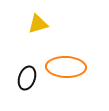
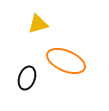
orange ellipse: moved 6 px up; rotated 21 degrees clockwise
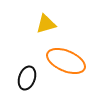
yellow triangle: moved 8 px right
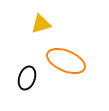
yellow triangle: moved 5 px left
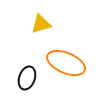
orange ellipse: moved 2 px down
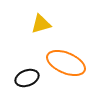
black ellipse: rotated 50 degrees clockwise
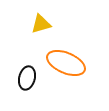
black ellipse: rotated 55 degrees counterclockwise
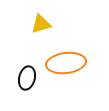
orange ellipse: rotated 30 degrees counterclockwise
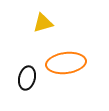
yellow triangle: moved 2 px right, 1 px up
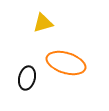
orange ellipse: rotated 24 degrees clockwise
